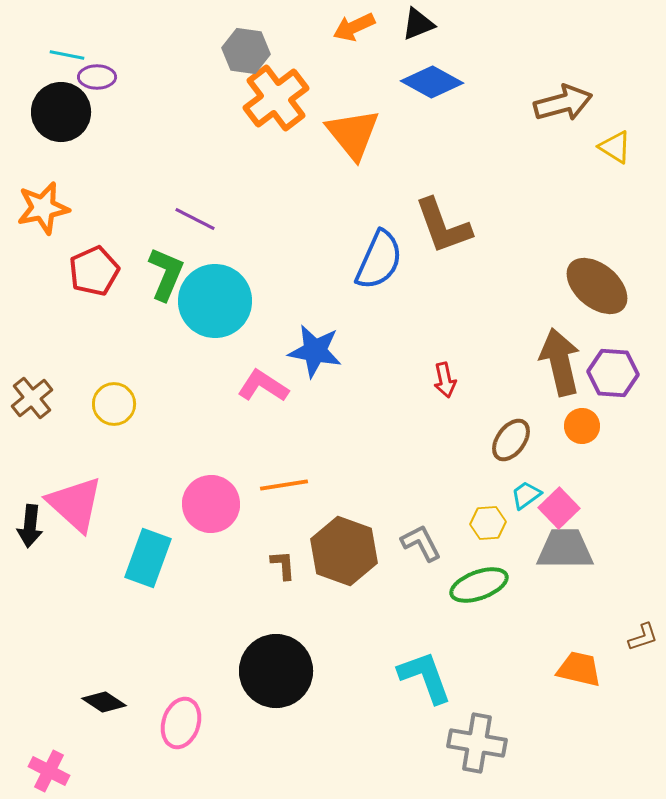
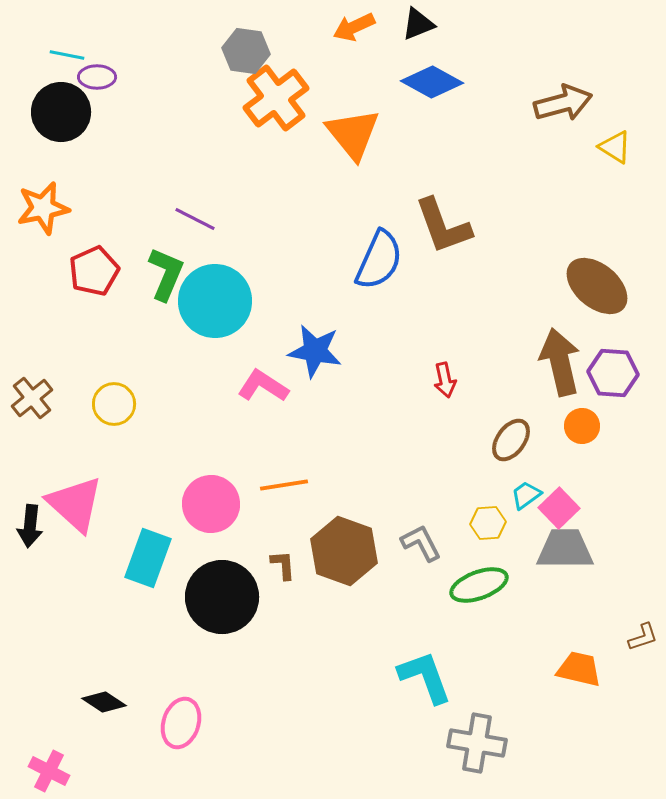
black circle at (276, 671): moved 54 px left, 74 px up
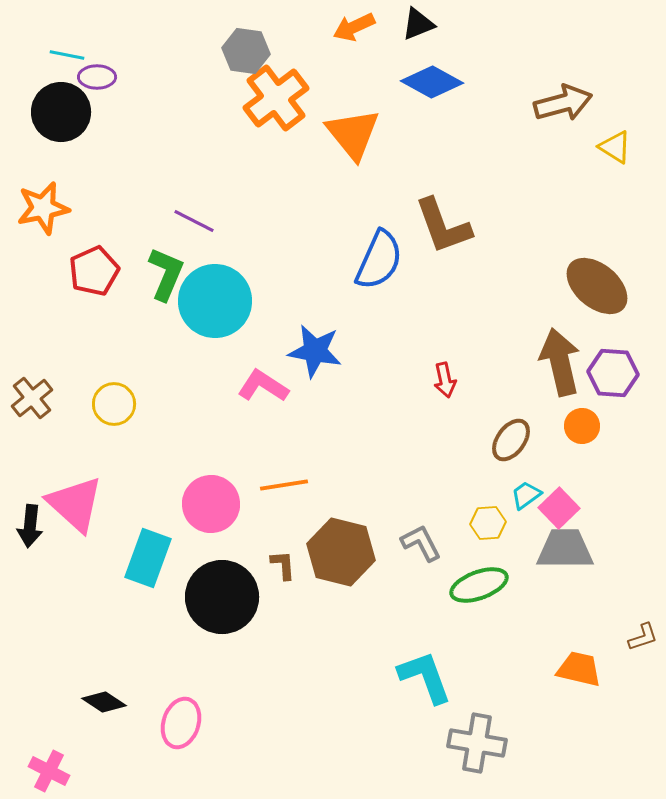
purple line at (195, 219): moved 1 px left, 2 px down
brown hexagon at (344, 551): moved 3 px left, 1 px down; rotated 6 degrees counterclockwise
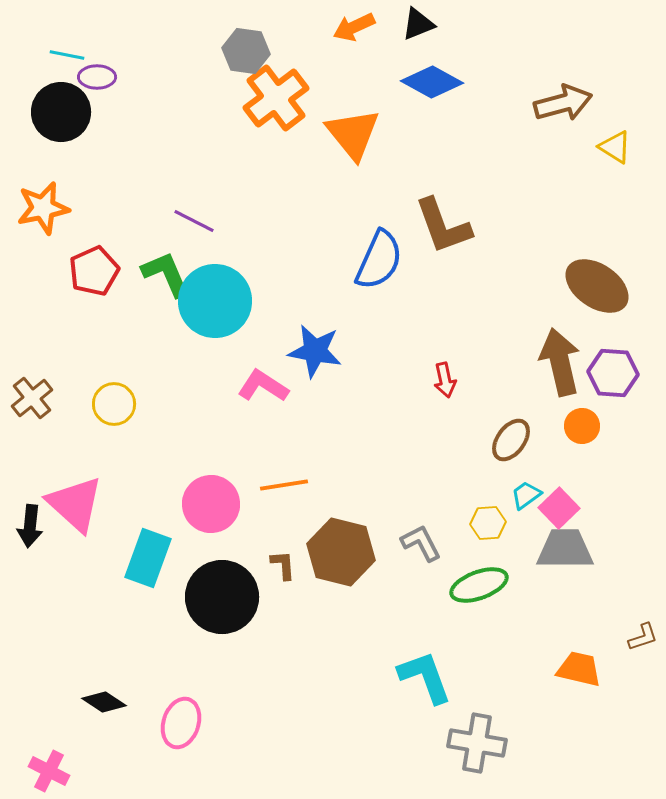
green L-shape at (166, 274): rotated 46 degrees counterclockwise
brown ellipse at (597, 286): rotated 6 degrees counterclockwise
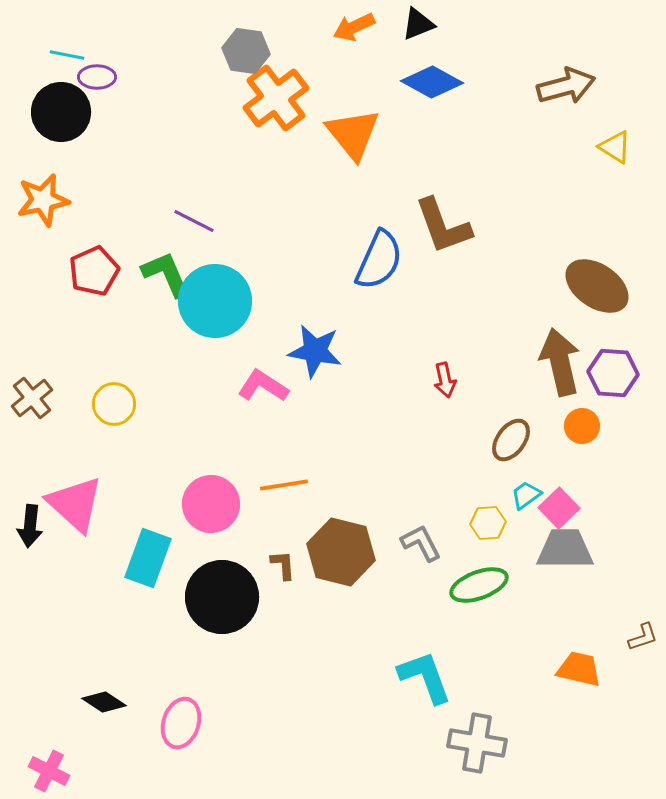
brown arrow at (563, 103): moved 3 px right, 17 px up
orange star at (43, 208): moved 8 px up
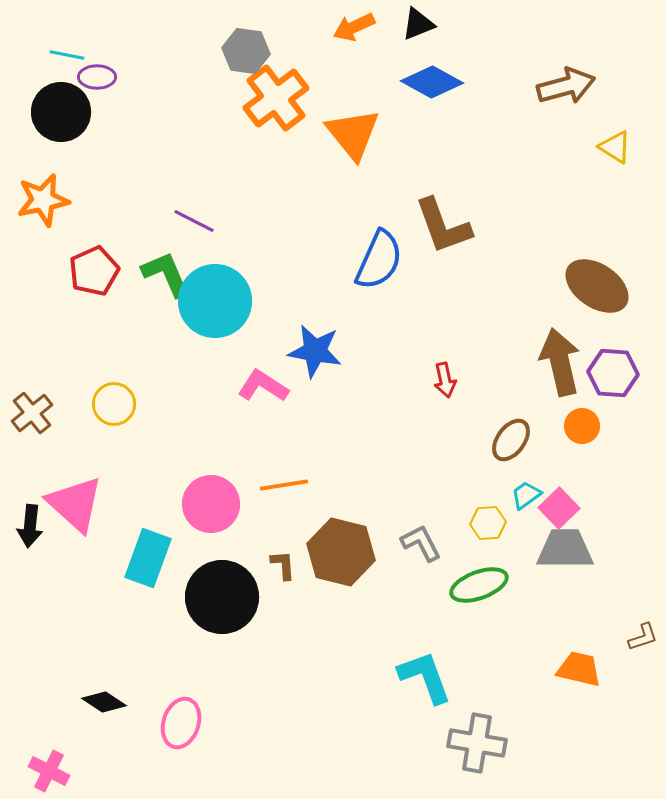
brown cross at (32, 398): moved 15 px down
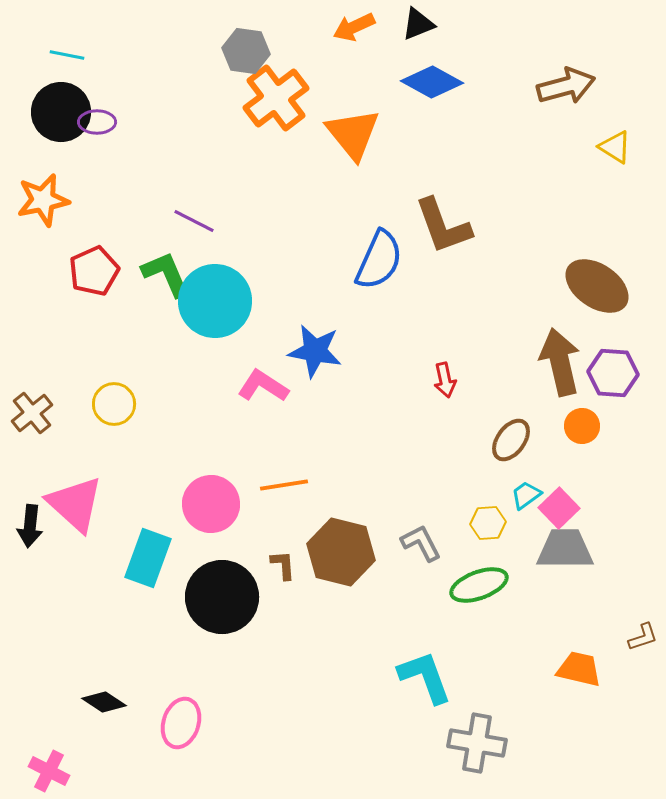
purple ellipse at (97, 77): moved 45 px down
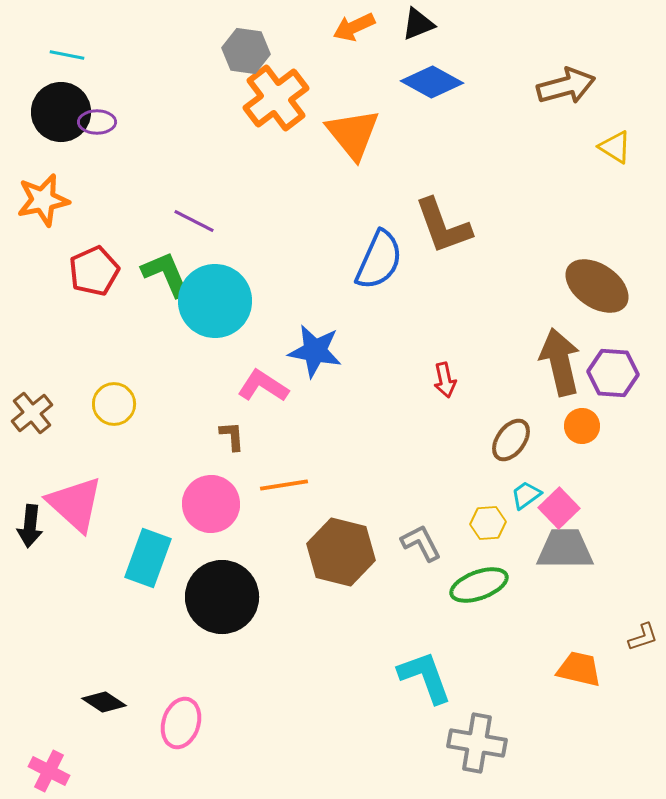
brown L-shape at (283, 565): moved 51 px left, 129 px up
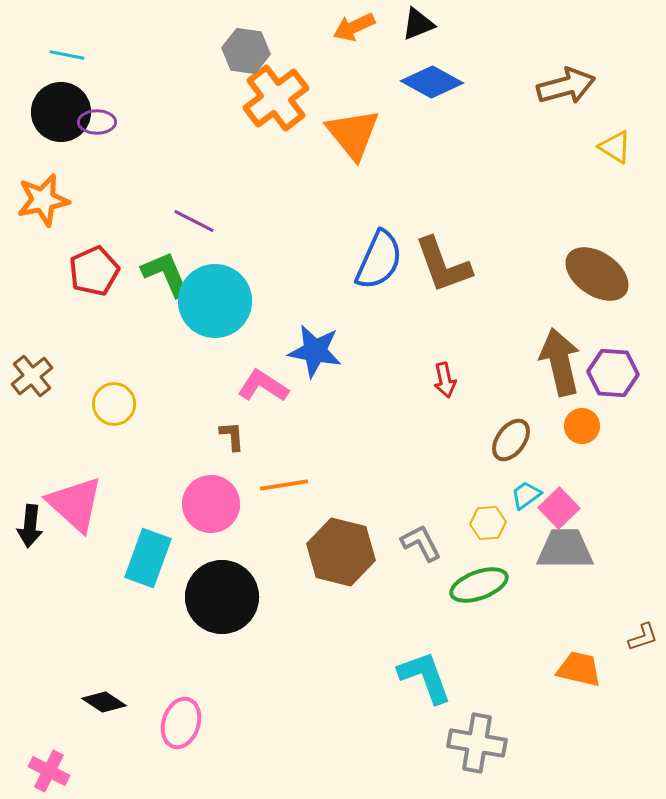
brown L-shape at (443, 226): moved 39 px down
brown ellipse at (597, 286): moved 12 px up
brown cross at (32, 413): moved 37 px up
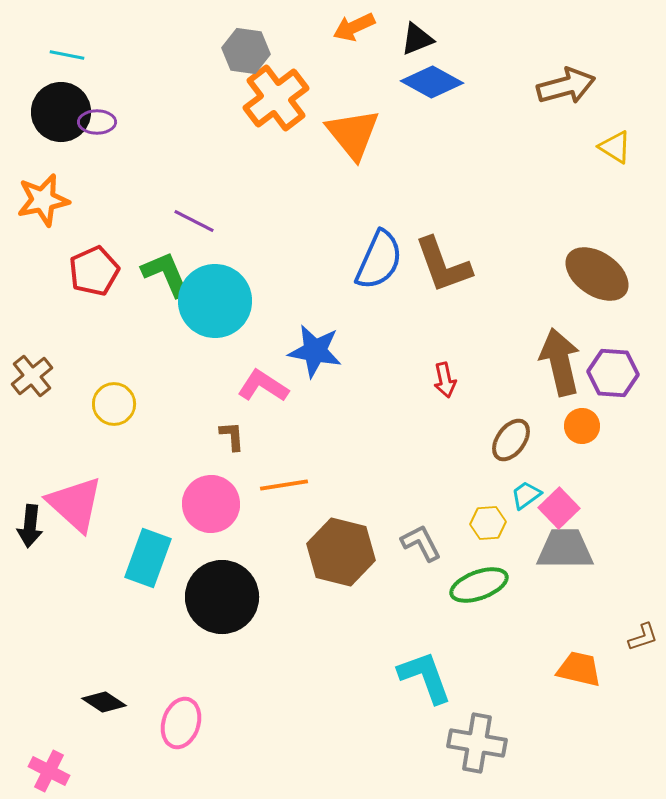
black triangle at (418, 24): moved 1 px left, 15 px down
